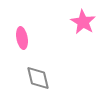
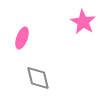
pink ellipse: rotated 30 degrees clockwise
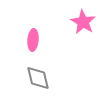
pink ellipse: moved 11 px right, 2 px down; rotated 15 degrees counterclockwise
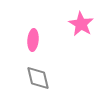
pink star: moved 2 px left, 2 px down
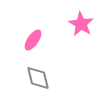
pink ellipse: rotated 30 degrees clockwise
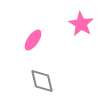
gray diamond: moved 4 px right, 3 px down
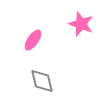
pink star: rotated 10 degrees counterclockwise
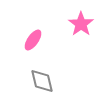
pink star: rotated 15 degrees clockwise
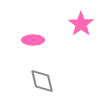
pink ellipse: rotated 55 degrees clockwise
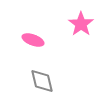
pink ellipse: rotated 20 degrees clockwise
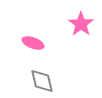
pink ellipse: moved 3 px down
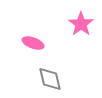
gray diamond: moved 8 px right, 2 px up
